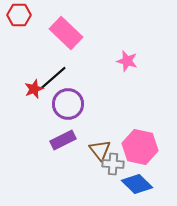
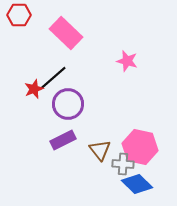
gray cross: moved 10 px right
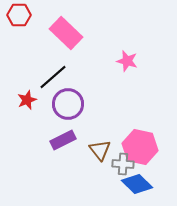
black line: moved 1 px up
red star: moved 7 px left, 11 px down
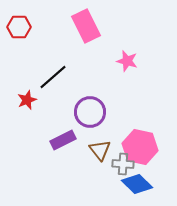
red hexagon: moved 12 px down
pink rectangle: moved 20 px right, 7 px up; rotated 20 degrees clockwise
purple circle: moved 22 px right, 8 px down
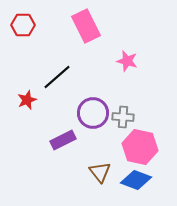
red hexagon: moved 4 px right, 2 px up
black line: moved 4 px right
purple circle: moved 3 px right, 1 px down
brown triangle: moved 22 px down
gray cross: moved 47 px up
blue diamond: moved 1 px left, 4 px up; rotated 24 degrees counterclockwise
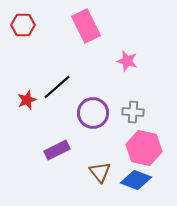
black line: moved 10 px down
gray cross: moved 10 px right, 5 px up
purple rectangle: moved 6 px left, 10 px down
pink hexagon: moved 4 px right, 1 px down
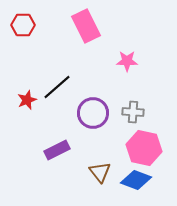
pink star: rotated 15 degrees counterclockwise
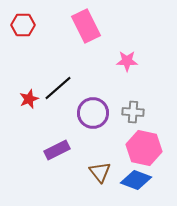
black line: moved 1 px right, 1 px down
red star: moved 2 px right, 1 px up
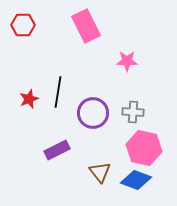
black line: moved 4 px down; rotated 40 degrees counterclockwise
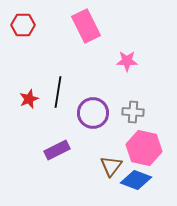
brown triangle: moved 11 px right, 6 px up; rotated 15 degrees clockwise
